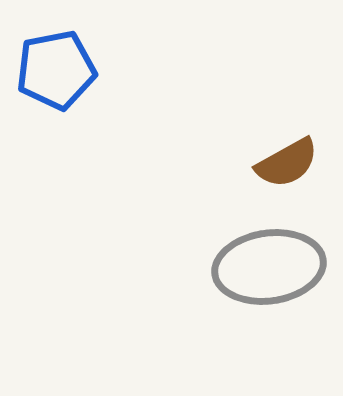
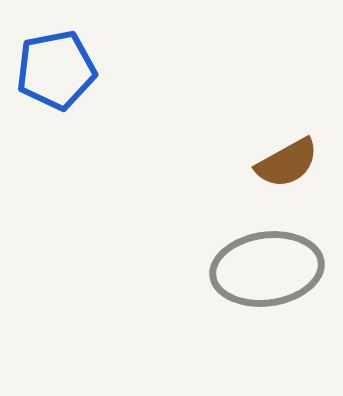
gray ellipse: moved 2 px left, 2 px down
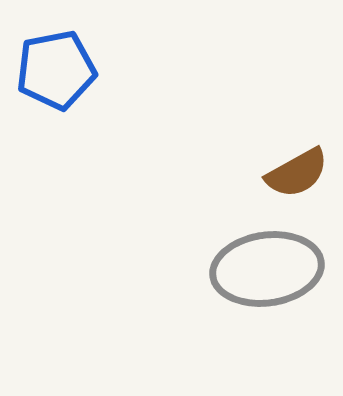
brown semicircle: moved 10 px right, 10 px down
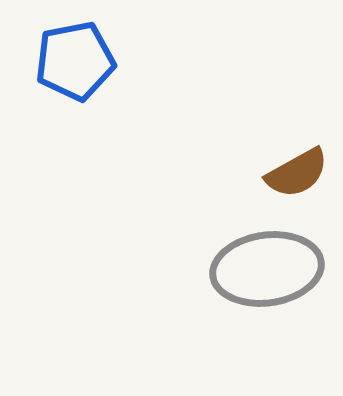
blue pentagon: moved 19 px right, 9 px up
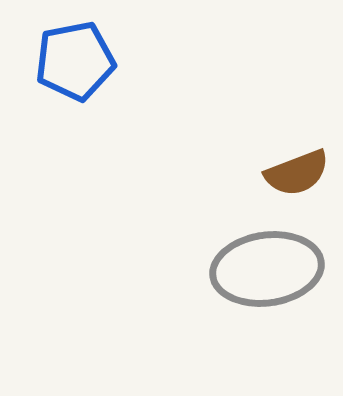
brown semicircle: rotated 8 degrees clockwise
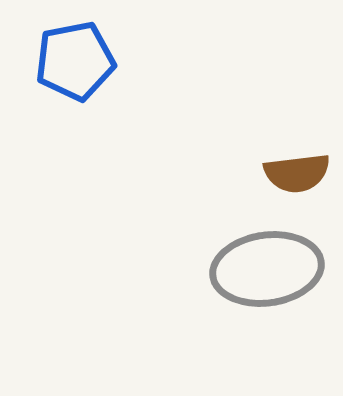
brown semicircle: rotated 14 degrees clockwise
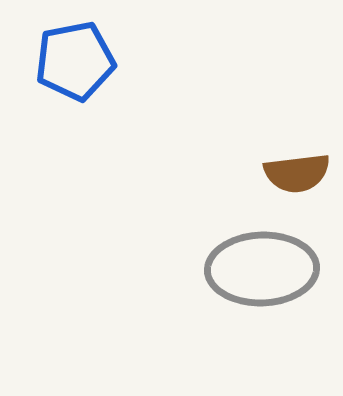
gray ellipse: moved 5 px left; rotated 6 degrees clockwise
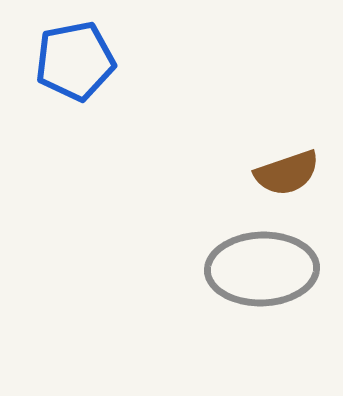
brown semicircle: moved 10 px left; rotated 12 degrees counterclockwise
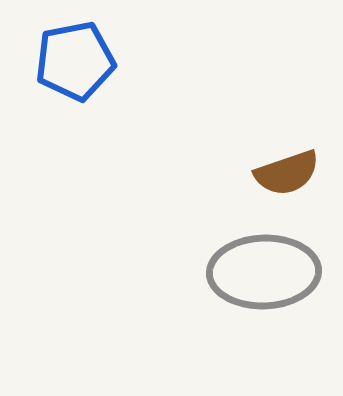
gray ellipse: moved 2 px right, 3 px down
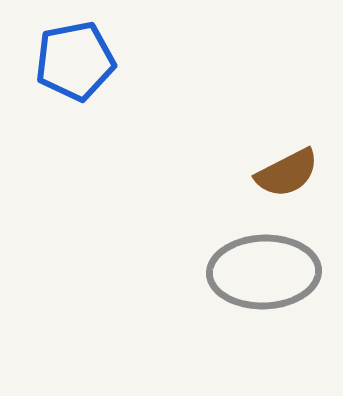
brown semicircle: rotated 8 degrees counterclockwise
